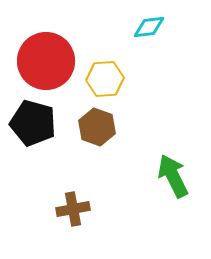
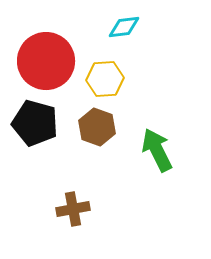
cyan diamond: moved 25 px left
black pentagon: moved 2 px right
green arrow: moved 16 px left, 26 px up
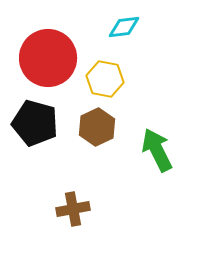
red circle: moved 2 px right, 3 px up
yellow hexagon: rotated 15 degrees clockwise
brown hexagon: rotated 15 degrees clockwise
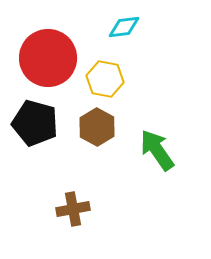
brown hexagon: rotated 6 degrees counterclockwise
green arrow: rotated 9 degrees counterclockwise
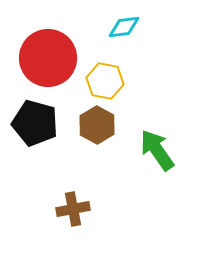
yellow hexagon: moved 2 px down
brown hexagon: moved 2 px up
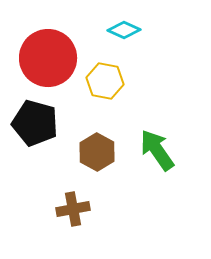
cyan diamond: moved 3 px down; rotated 32 degrees clockwise
brown hexagon: moved 27 px down
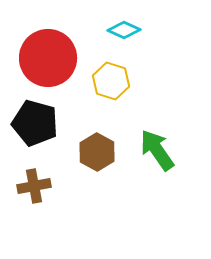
yellow hexagon: moved 6 px right; rotated 6 degrees clockwise
brown cross: moved 39 px left, 23 px up
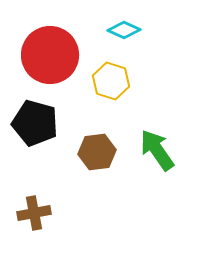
red circle: moved 2 px right, 3 px up
brown hexagon: rotated 24 degrees clockwise
brown cross: moved 27 px down
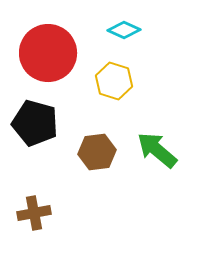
red circle: moved 2 px left, 2 px up
yellow hexagon: moved 3 px right
green arrow: rotated 15 degrees counterclockwise
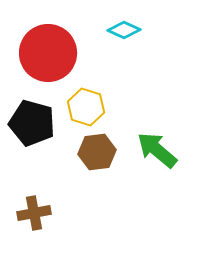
yellow hexagon: moved 28 px left, 26 px down
black pentagon: moved 3 px left
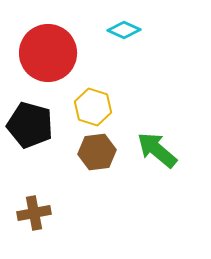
yellow hexagon: moved 7 px right
black pentagon: moved 2 px left, 2 px down
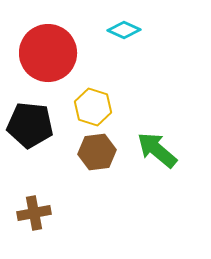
black pentagon: rotated 9 degrees counterclockwise
